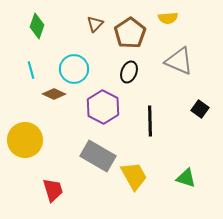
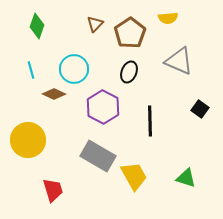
yellow circle: moved 3 px right
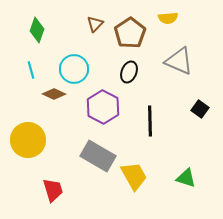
green diamond: moved 4 px down
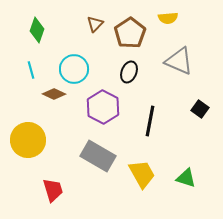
black line: rotated 12 degrees clockwise
yellow trapezoid: moved 8 px right, 2 px up
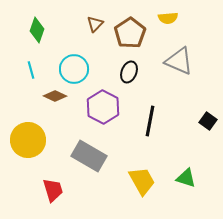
brown diamond: moved 1 px right, 2 px down
black square: moved 8 px right, 12 px down
gray rectangle: moved 9 px left
yellow trapezoid: moved 7 px down
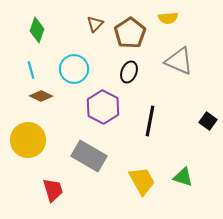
brown diamond: moved 14 px left
green triangle: moved 3 px left, 1 px up
